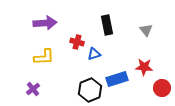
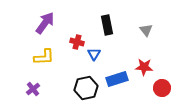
purple arrow: rotated 50 degrees counterclockwise
blue triangle: rotated 40 degrees counterclockwise
black hexagon: moved 4 px left, 2 px up; rotated 10 degrees clockwise
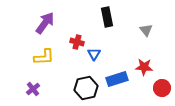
black rectangle: moved 8 px up
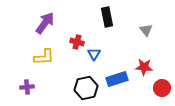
purple cross: moved 6 px left, 2 px up; rotated 32 degrees clockwise
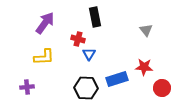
black rectangle: moved 12 px left
red cross: moved 1 px right, 3 px up
blue triangle: moved 5 px left
black hexagon: rotated 15 degrees clockwise
